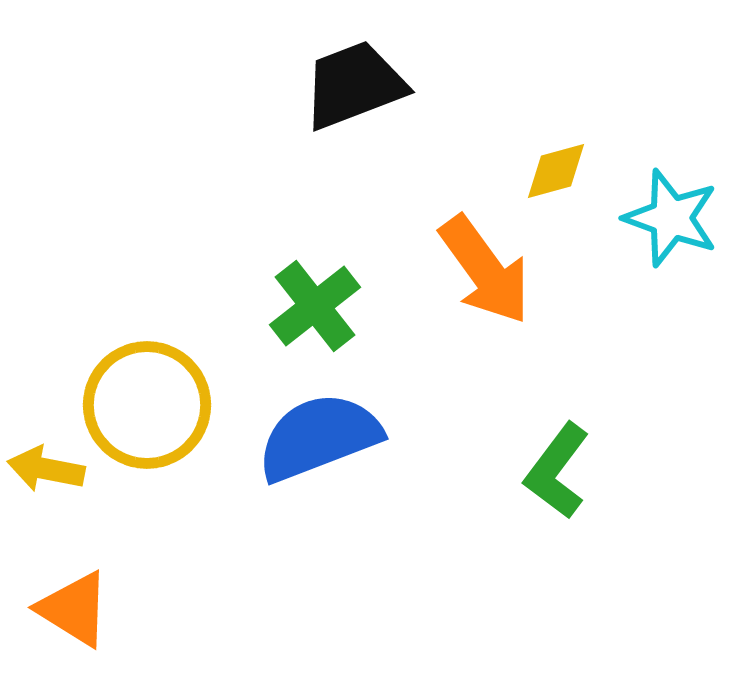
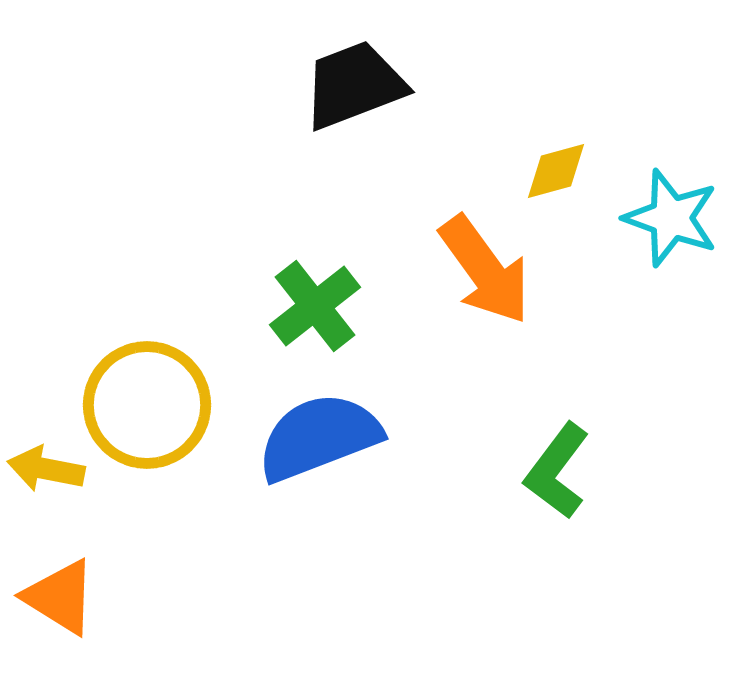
orange triangle: moved 14 px left, 12 px up
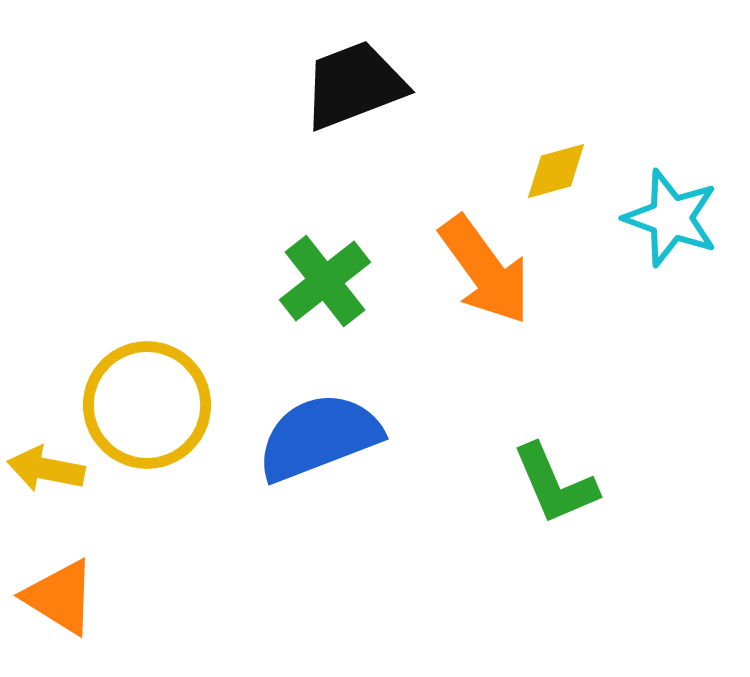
green cross: moved 10 px right, 25 px up
green L-shape: moved 2 px left, 13 px down; rotated 60 degrees counterclockwise
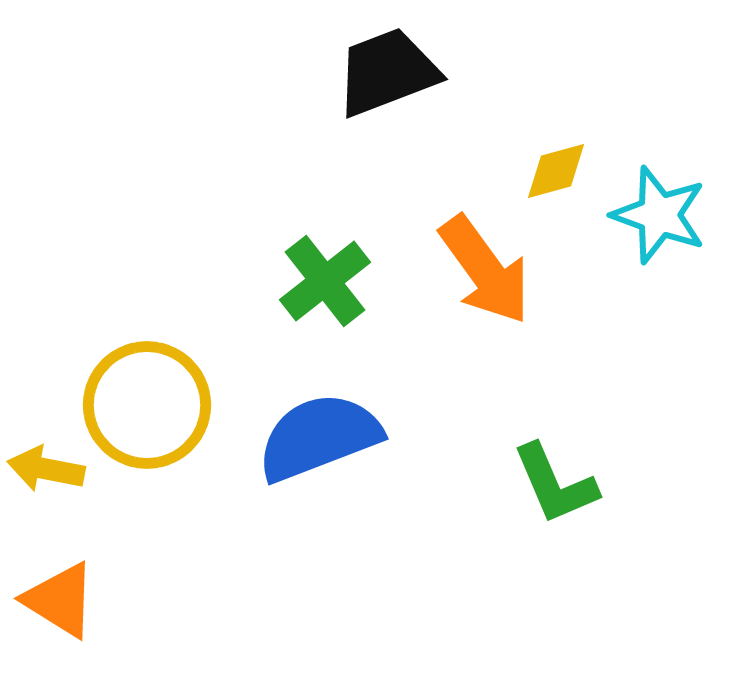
black trapezoid: moved 33 px right, 13 px up
cyan star: moved 12 px left, 3 px up
orange triangle: moved 3 px down
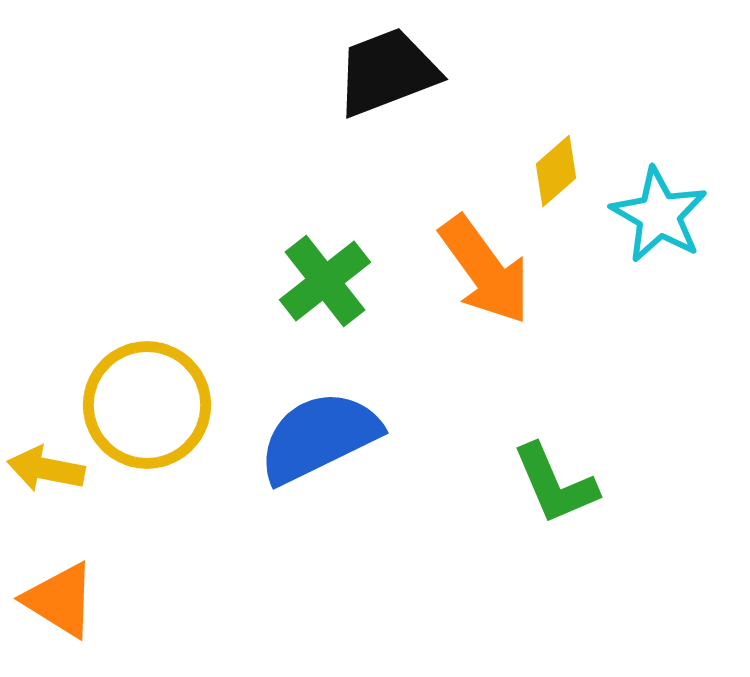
yellow diamond: rotated 26 degrees counterclockwise
cyan star: rotated 10 degrees clockwise
blue semicircle: rotated 5 degrees counterclockwise
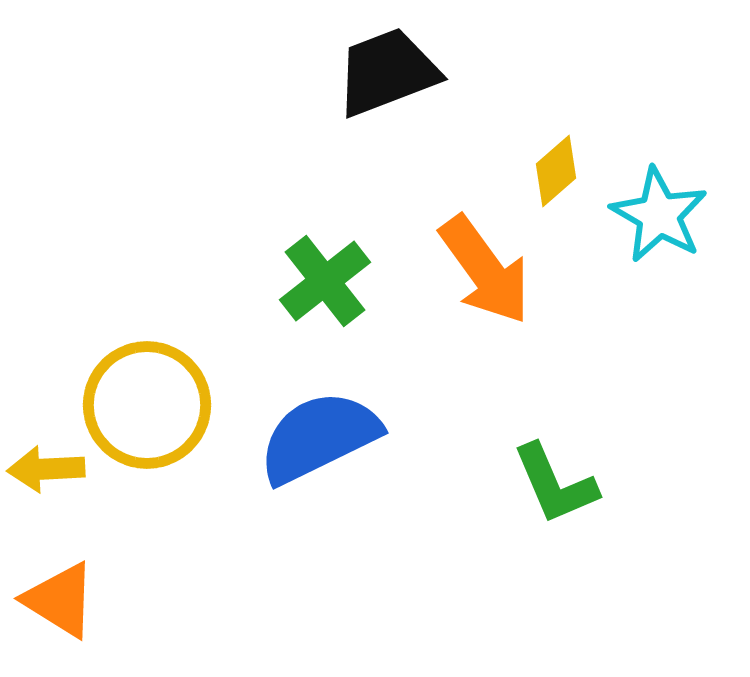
yellow arrow: rotated 14 degrees counterclockwise
